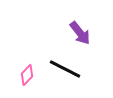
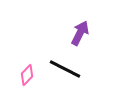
purple arrow: rotated 115 degrees counterclockwise
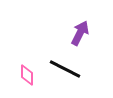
pink diamond: rotated 45 degrees counterclockwise
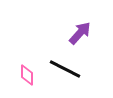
purple arrow: rotated 15 degrees clockwise
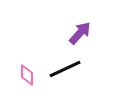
black line: rotated 52 degrees counterclockwise
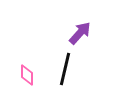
black line: rotated 52 degrees counterclockwise
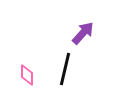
purple arrow: moved 3 px right
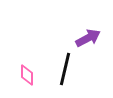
purple arrow: moved 5 px right, 5 px down; rotated 20 degrees clockwise
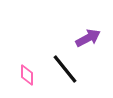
black line: rotated 52 degrees counterclockwise
